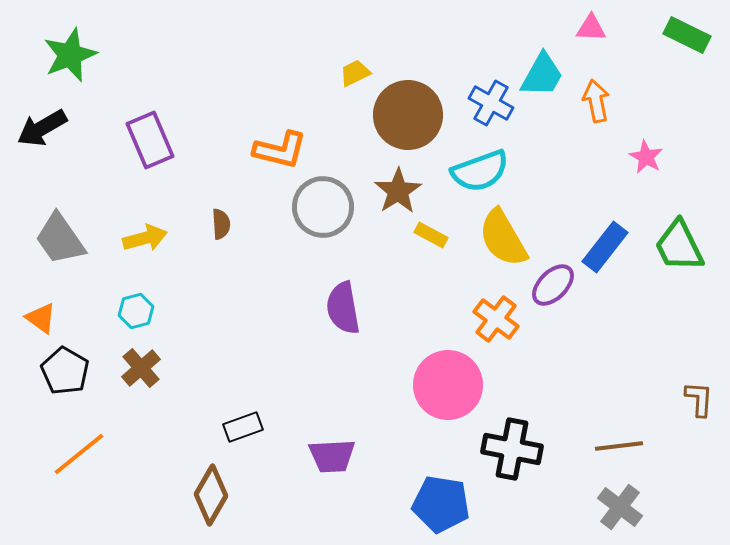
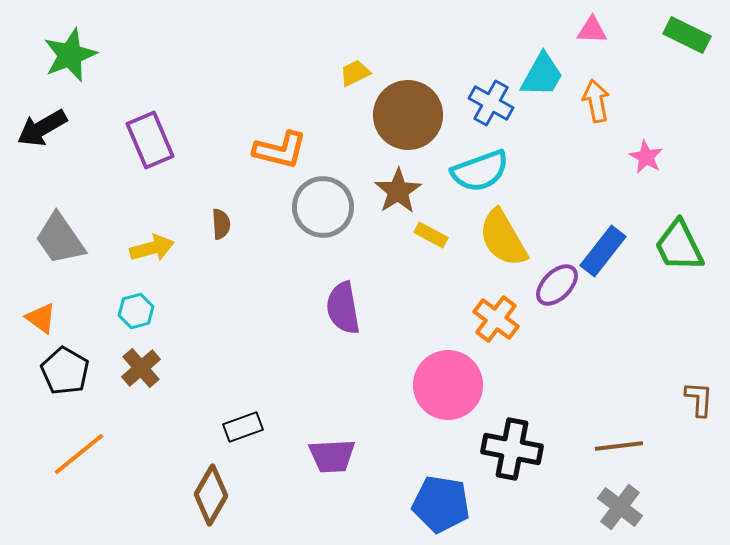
pink triangle: moved 1 px right, 2 px down
yellow arrow: moved 7 px right, 10 px down
blue rectangle: moved 2 px left, 4 px down
purple ellipse: moved 4 px right
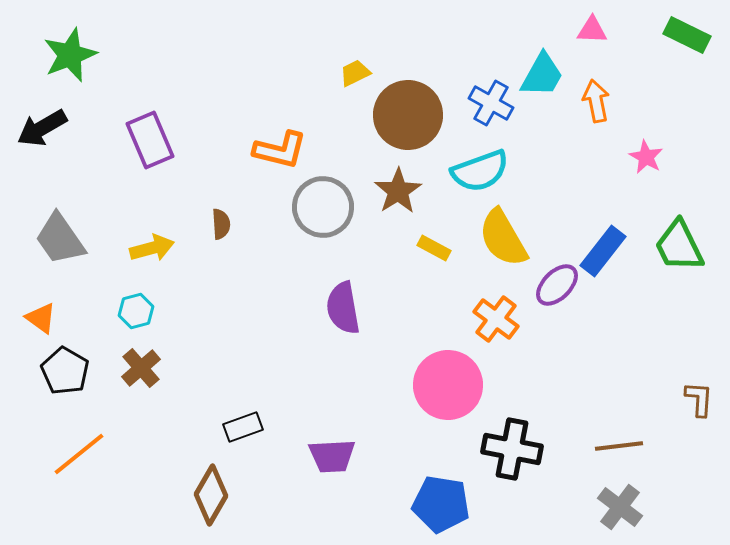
yellow rectangle: moved 3 px right, 13 px down
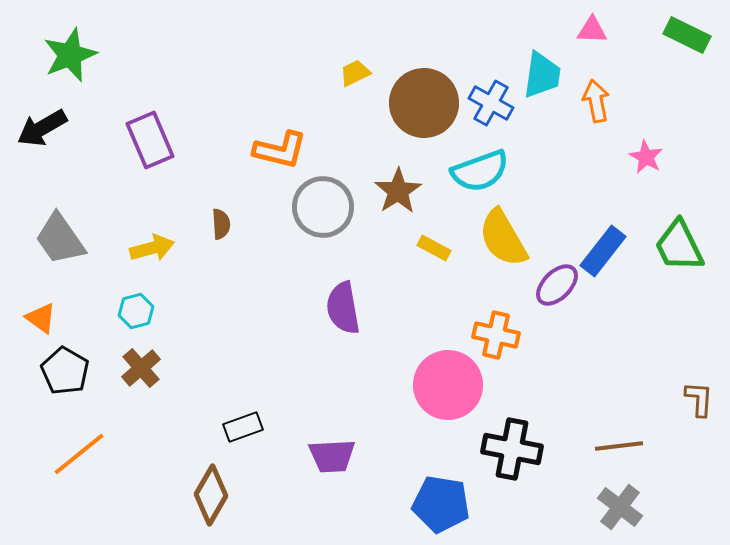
cyan trapezoid: rotated 21 degrees counterclockwise
brown circle: moved 16 px right, 12 px up
orange cross: moved 16 px down; rotated 24 degrees counterclockwise
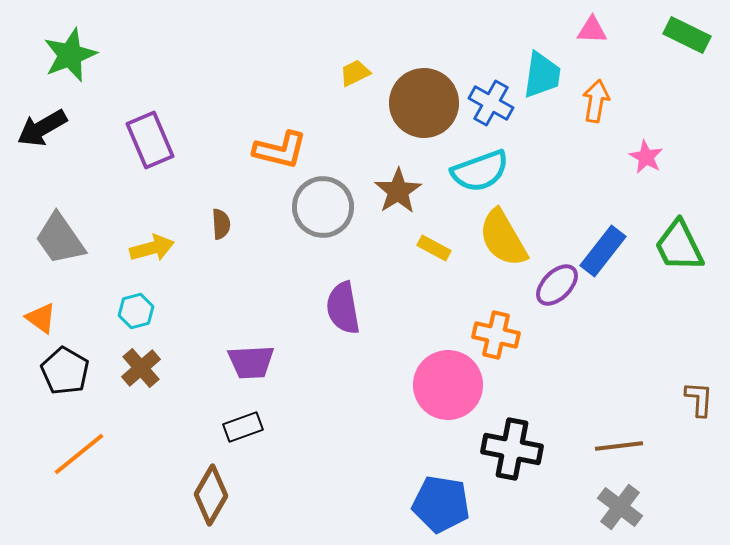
orange arrow: rotated 21 degrees clockwise
purple trapezoid: moved 81 px left, 94 px up
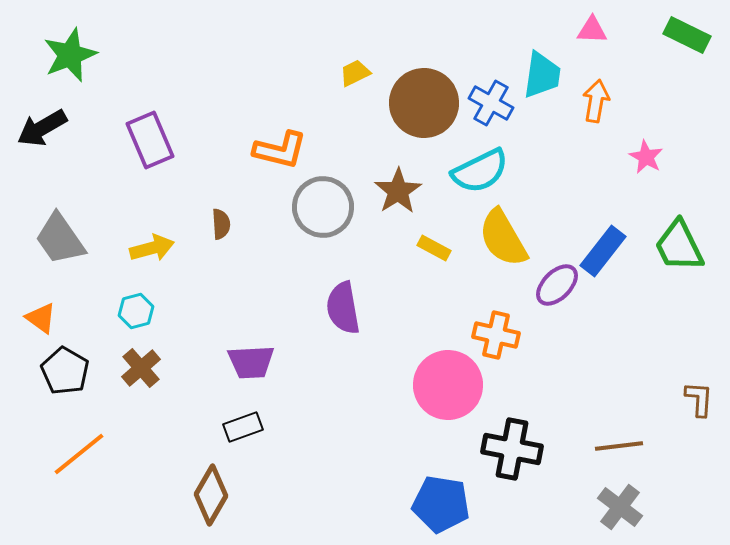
cyan semicircle: rotated 6 degrees counterclockwise
